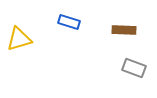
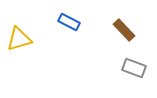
blue rectangle: rotated 10 degrees clockwise
brown rectangle: rotated 45 degrees clockwise
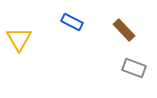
blue rectangle: moved 3 px right
yellow triangle: rotated 44 degrees counterclockwise
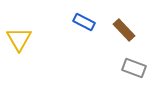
blue rectangle: moved 12 px right
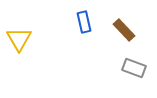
blue rectangle: rotated 50 degrees clockwise
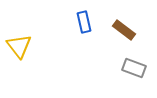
brown rectangle: rotated 10 degrees counterclockwise
yellow triangle: moved 7 px down; rotated 8 degrees counterclockwise
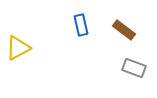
blue rectangle: moved 3 px left, 3 px down
yellow triangle: moved 1 px left, 2 px down; rotated 40 degrees clockwise
